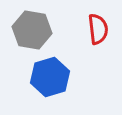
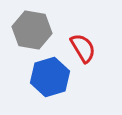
red semicircle: moved 15 px left, 19 px down; rotated 24 degrees counterclockwise
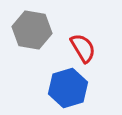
blue hexagon: moved 18 px right, 11 px down
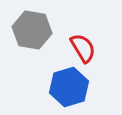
blue hexagon: moved 1 px right, 1 px up
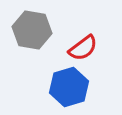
red semicircle: rotated 84 degrees clockwise
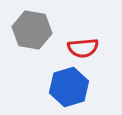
red semicircle: rotated 32 degrees clockwise
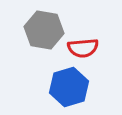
gray hexagon: moved 12 px right
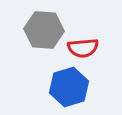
gray hexagon: rotated 6 degrees counterclockwise
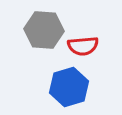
red semicircle: moved 2 px up
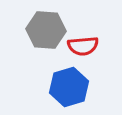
gray hexagon: moved 2 px right
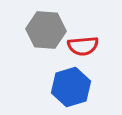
blue hexagon: moved 2 px right
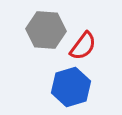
red semicircle: rotated 48 degrees counterclockwise
